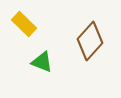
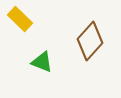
yellow rectangle: moved 4 px left, 5 px up
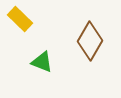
brown diamond: rotated 12 degrees counterclockwise
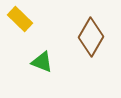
brown diamond: moved 1 px right, 4 px up
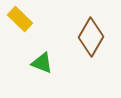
green triangle: moved 1 px down
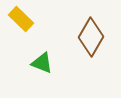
yellow rectangle: moved 1 px right
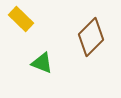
brown diamond: rotated 15 degrees clockwise
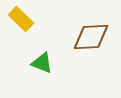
brown diamond: rotated 42 degrees clockwise
